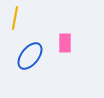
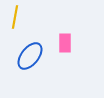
yellow line: moved 1 px up
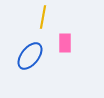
yellow line: moved 28 px right
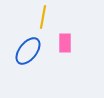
blue ellipse: moved 2 px left, 5 px up
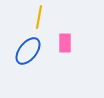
yellow line: moved 4 px left
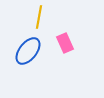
pink rectangle: rotated 24 degrees counterclockwise
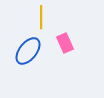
yellow line: moved 2 px right; rotated 10 degrees counterclockwise
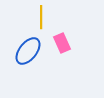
pink rectangle: moved 3 px left
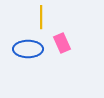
blue ellipse: moved 2 px up; rotated 52 degrees clockwise
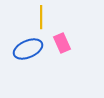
blue ellipse: rotated 24 degrees counterclockwise
